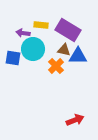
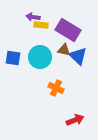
purple arrow: moved 10 px right, 16 px up
cyan circle: moved 7 px right, 8 px down
blue triangle: rotated 42 degrees clockwise
orange cross: moved 22 px down; rotated 21 degrees counterclockwise
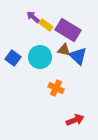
purple arrow: rotated 32 degrees clockwise
yellow rectangle: moved 5 px right; rotated 32 degrees clockwise
blue square: rotated 28 degrees clockwise
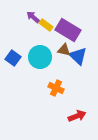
red arrow: moved 2 px right, 4 px up
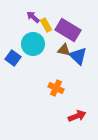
yellow rectangle: rotated 24 degrees clockwise
cyan circle: moved 7 px left, 13 px up
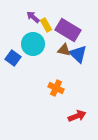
blue triangle: moved 2 px up
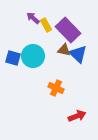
purple arrow: moved 1 px down
purple rectangle: rotated 15 degrees clockwise
cyan circle: moved 12 px down
blue square: rotated 21 degrees counterclockwise
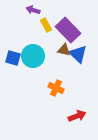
purple arrow: moved 8 px up; rotated 24 degrees counterclockwise
